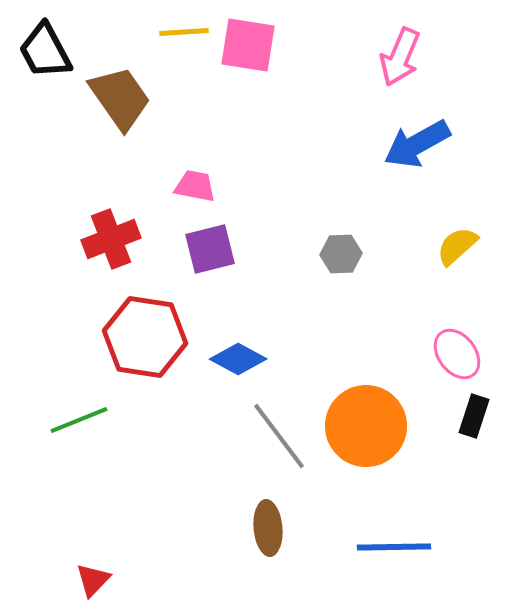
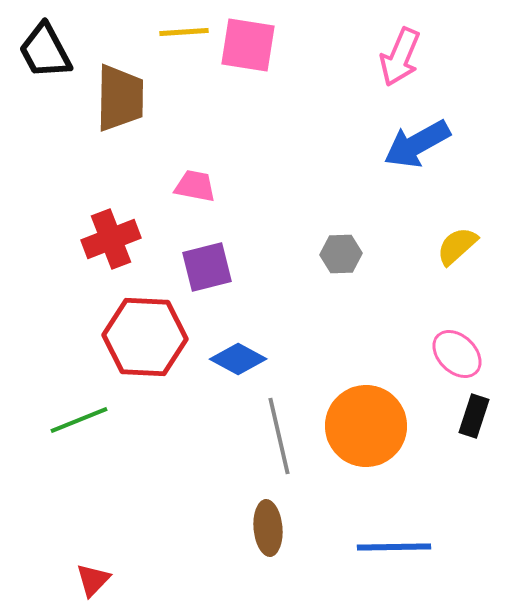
brown trapezoid: rotated 36 degrees clockwise
purple square: moved 3 px left, 18 px down
red hexagon: rotated 6 degrees counterclockwise
pink ellipse: rotated 9 degrees counterclockwise
gray line: rotated 24 degrees clockwise
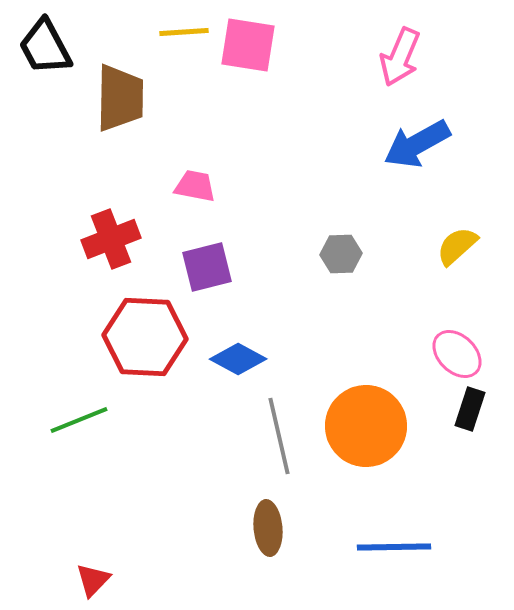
black trapezoid: moved 4 px up
black rectangle: moved 4 px left, 7 px up
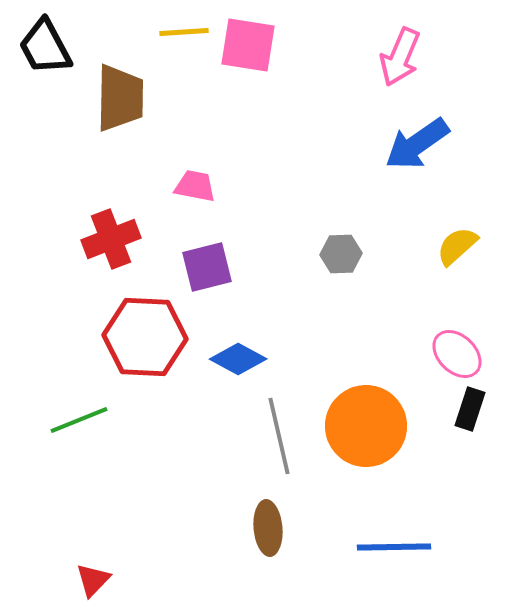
blue arrow: rotated 6 degrees counterclockwise
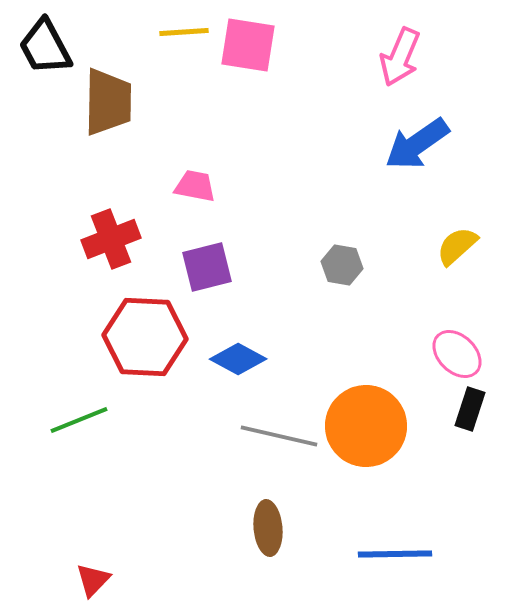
brown trapezoid: moved 12 px left, 4 px down
gray hexagon: moved 1 px right, 11 px down; rotated 12 degrees clockwise
gray line: rotated 64 degrees counterclockwise
blue line: moved 1 px right, 7 px down
